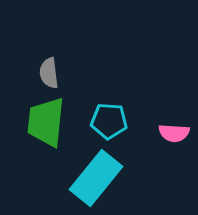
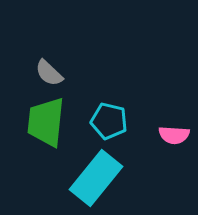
gray semicircle: rotated 40 degrees counterclockwise
cyan pentagon: rotated 9 degrees clockwise
pink semicircle: moved 2 px down
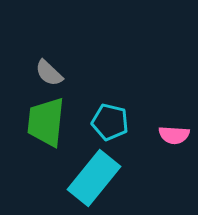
cyan pentagon: moved 1 px right, 1 px down
cyan rectangle: moved 2 px left
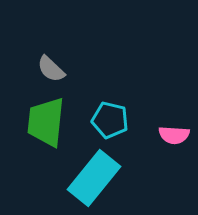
gray semicircle: moved 2 px right, 4 px up
cyan pentagon: moved 2 px up
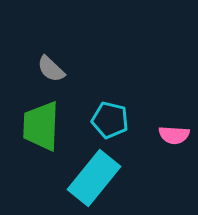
green trapezoid: moved 5 px left, 4 px down; rotated 4 degrees counterclockwise
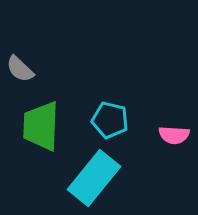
gray semicircle: moved 31 px left
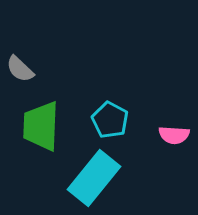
cyan pentagon: rotated 15 degrees clockwise
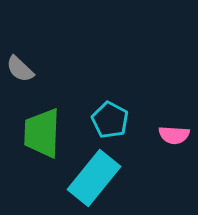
green trapezoid: moved 1 px right, 7 px down
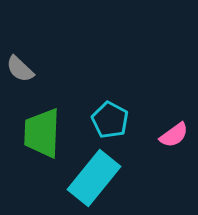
pink semicircle: rotated 40 degrees counterclockwise
